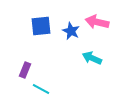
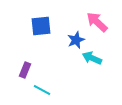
pink arrow: rotated 30 degrees clockwise
blue star: moved 5 px right, 9 px down; rotated 24 degrees clockwise
cyan line: moved 1 px right, 1 px down
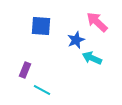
blue square: rotated 10 degrees clockwise
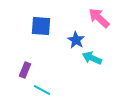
pink arrow: moved 2 px right, 4 px up
blue star: rotated 18 degrees counterclockwise
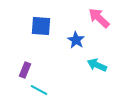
cyan arrow: moved 5 px right, 7 px down
cyan line: moved 3 px left
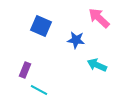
blue square: rotated 20 degrees clockwise
blue star: rotated 24 degrees counterclockwise
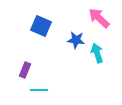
cyan arrow: moved 12 px up; rotated 48 degrees clockwise
cyan line: rotated 30 degrees counterclockwise
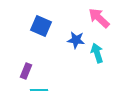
purple rectangle: moved 1 px right, 1 px down
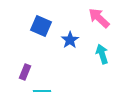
blue star: moved 6 px left; rotated 30 degrees clockwise
cyan arrow: moved 5 px right, 1 px down
purple rectangle: moved 1 px left, 1 px down
cyan line: moved 3 px right, 1 px down
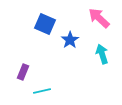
blue square: moved 4 px right, 2 px up
purple rectangle: moved 2 px left
cyan line: rotated 12 degrees counterclockwise
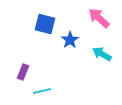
blue square: rotated 10 degrees counterclockwise
cyan arrow: rotated 42 degrees counterclockwise
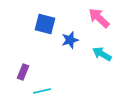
blue star: rotated 18 degrees clockwise
